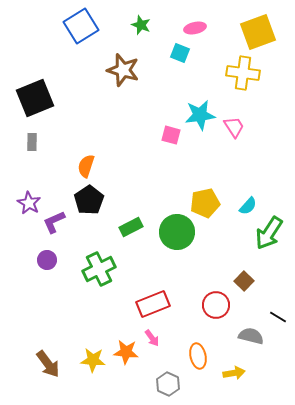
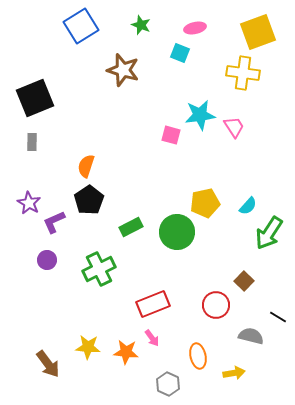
yellow star: moved 5 px left, 13 px up
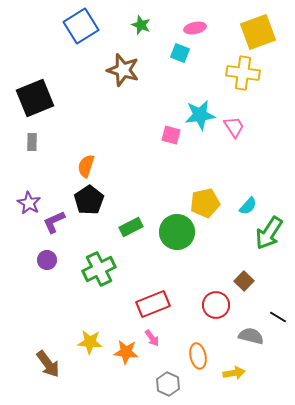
yellow star: moved 2 px right, 5 px up
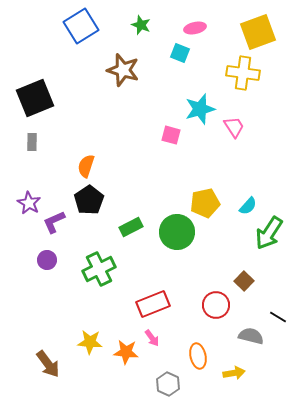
cyan star: moved 6 px up; rotated 8 degrees counterclockwise
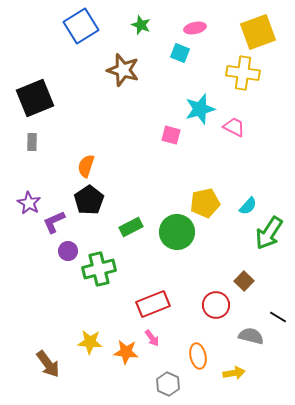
pink trapezoid: rotated 30 degrees counterclockwise
purple circle: moved 21 px right, 9 px up
green cross: rotated 12 degrees clockwise
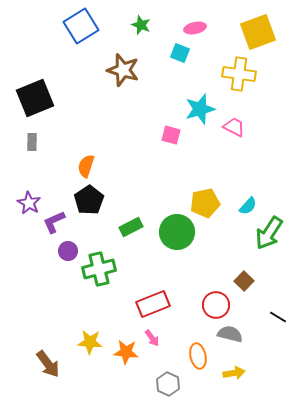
yellow cross: moved 4 px left, 1 px down
gray semicircle: moved 21 px left, 2 px up
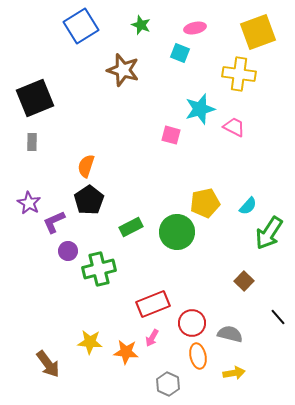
red circle: moved 24 px left, 18 px down
black line: rotated 18 degrees clockwise
pink arrow: rotated 66 degrees clockwise
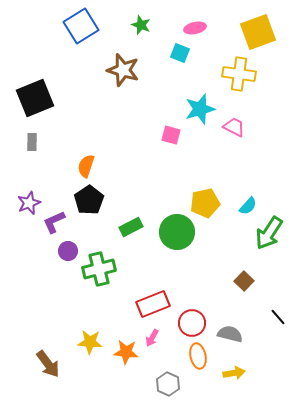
purple star: rotated 20 degrees clockwise
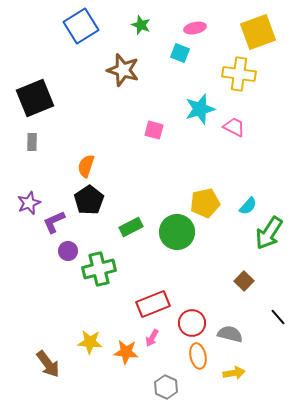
pink square: moved 17 px left, 5 px up
gray hexagon: moved 2 px left, 3 px down
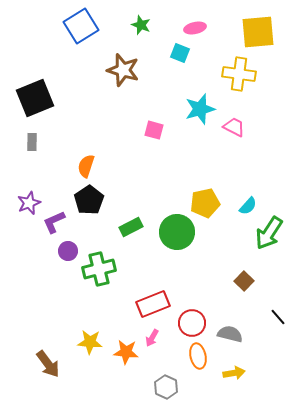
yellow square: rotated 15 degrees clockwise
